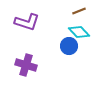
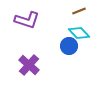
purple L-shape: moved 2 px up
cyan diamond: moved 1 px down
purple cross: moved 3 px right; rotated 25 degrees clockwise
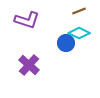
cyan diamond: rotated 20 degrees counterclockwise
blue circle: moved 3 px left, 3 px up
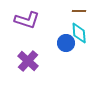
brown line: rotated 24 degrees clockwise
cyan diamond: rotated 60 degrees clockwise
purple cross: moved 1 px left, 4 px up
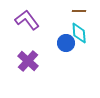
purple L-shape: rotated 145 degrees counterclockwise
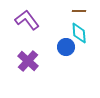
blue circle: moved 4 px down
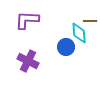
brown line: moved 11 px right, 10 px down
purple L-shape: rotated 50 degrees counterclockwise
purple cross: rotated 15 degrees counterclockwise
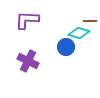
cyan diamond: rotated 70 degrees counterclockwise
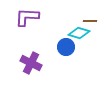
purple L-shape: moved 3 px up
purple cross: moved 3 px right, 2 px down
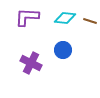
brown line: rotated 16 degrees clockwise
cyan diamond: moved 14 px left, 15 px up; rotated 10 degrees counterclockwise
blue circle: moved 3 px left, 3 px down
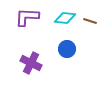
blue circle: moved 4 px right, 1 px up
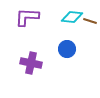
cyan diamond: moved 7 px right, 1 px up
purple cross: rotated 15 degrees counterclockwise
